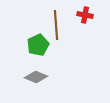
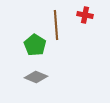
green pentagon: moved 3 px left; rotated 15 degrees counterclockwise
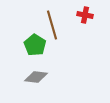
brown line: moved 4 px left; rotated 12 degrees counterclockwise
gray diamond: rotated 15 degrees counterclockwise
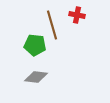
red cross: moved 8 px left
green pentagon: rotated 25 degrees counterclockwise
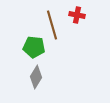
green pentagon: moved 1 px left, 2 px down
gray diamond: rotated 65 degrees counterclockwise
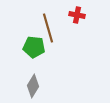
brown line: moved 4 px left, 3 px down
gray diamond: moved 3 px left, 9 px down
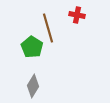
green pentagon: moved 2 px left; rotated 25 degrees clockwise
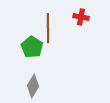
red cross: moved 4 px right, 2 px down
brown line: rotated 16 degrees clockwise
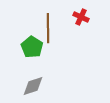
red cross: rotated 14 degrees clockwise
gray diamond: rotated 40 degrees clockwise
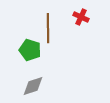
green pentagon: moved 2 px left, 3 px down; rotated 15 degrees counterclockwise
